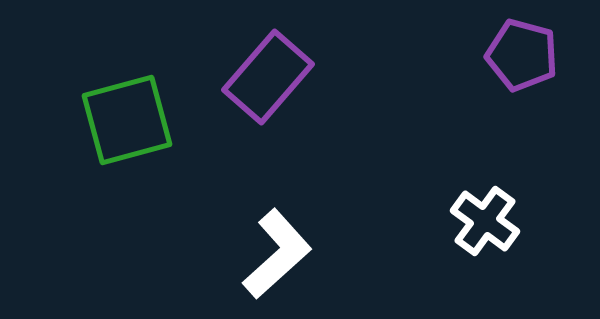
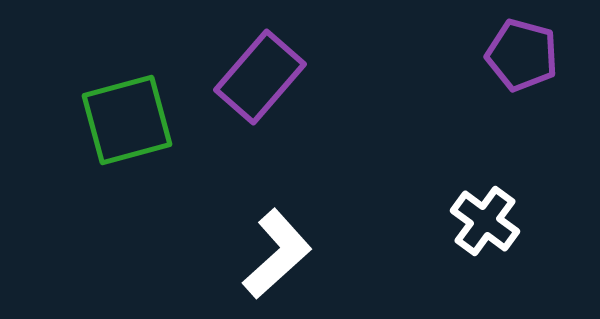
purple rectangle: moved 8 px left
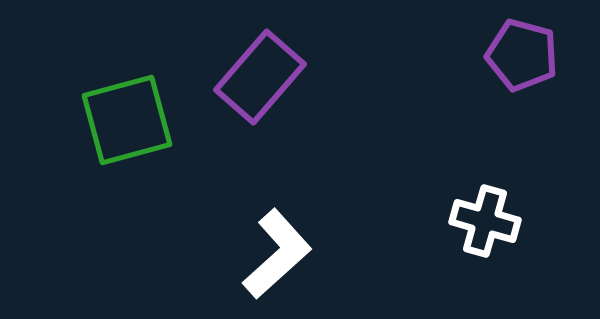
white cross: rotated 20 degrees counterclockwise
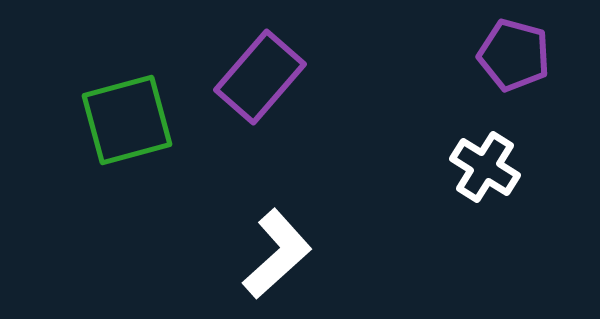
purple pentagon: moved 8 px left
white cross: moved 54 px up; rotated 16 degrees clockwise
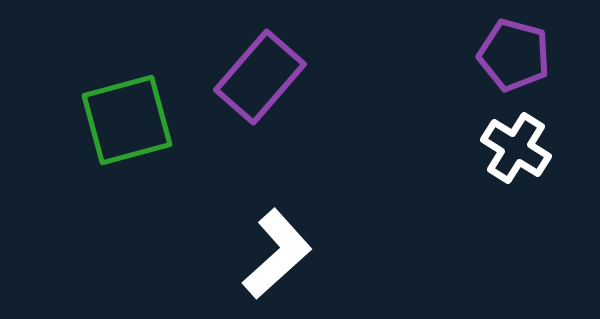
white cross: moved 31 px right, 19 px up
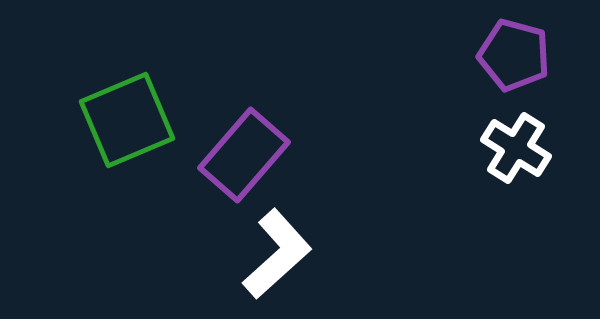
purple rectangle: moved 16 px left, 78 px down
green square: rotated 8 degrees counterclockwise
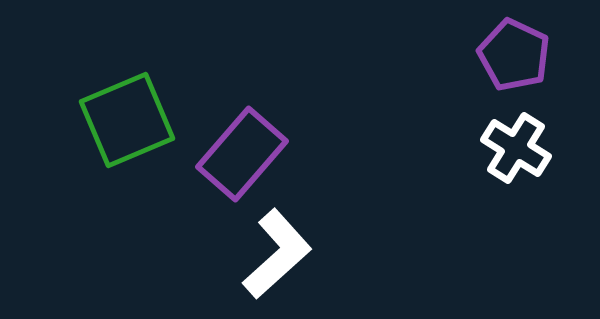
purple pentagon: rotated 10 degrees clockwise
purple rectangle: moved 2 px left, 1 px up
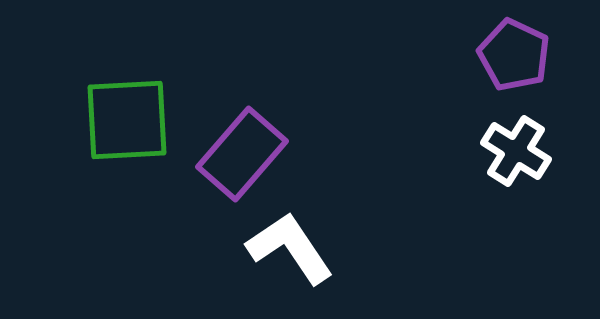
green square: rotated 20 degrees clockwise
white cross: moved 3 px down
white L-shape: moved 13 px right, 6 px up; rotated 82 degrees counterclockwise
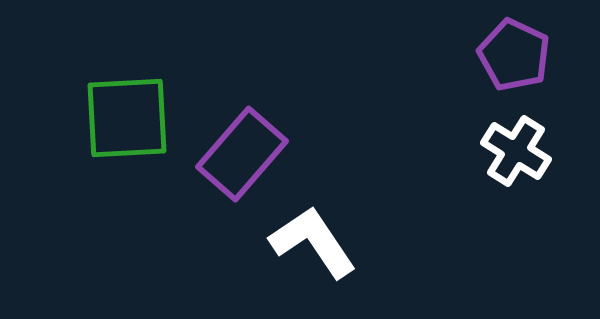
green square: moved 2 px up
white L-shape: moved 23 px right, 6 px up
